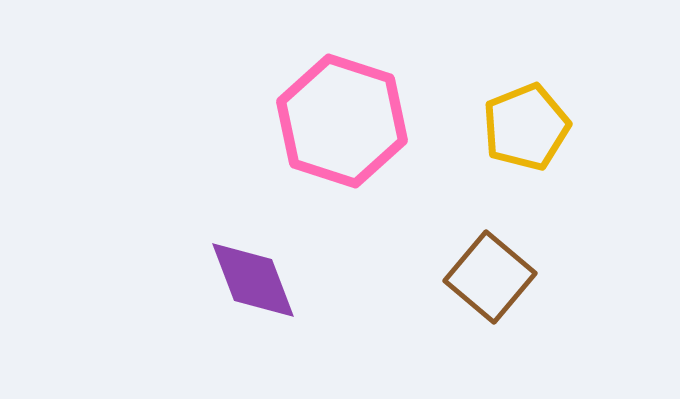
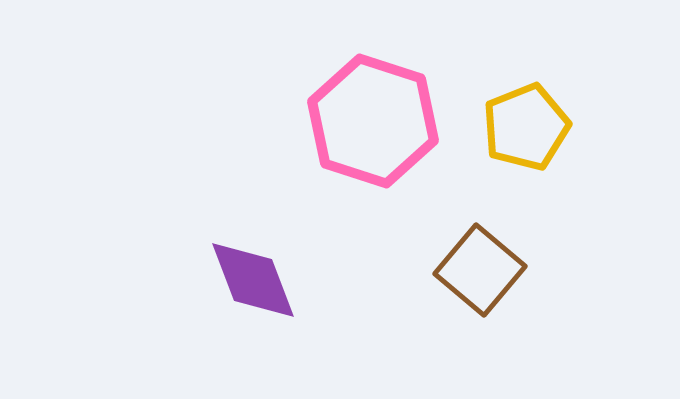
pink hexagon: moved 31 px right
brown square: moved 10 px left, 7 px up
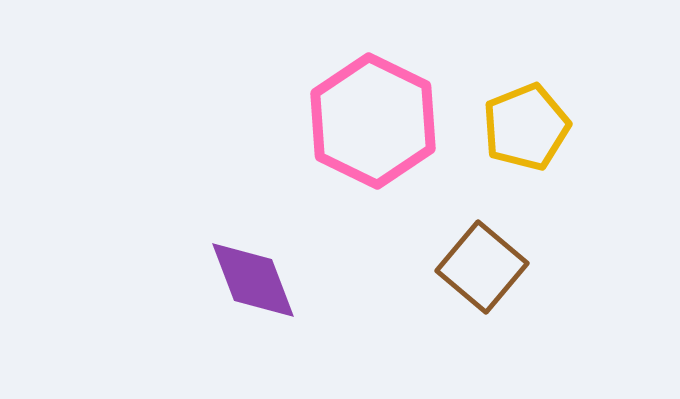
pink hexagon: rotated 8 degrees clockwise
brown square: moved 2 px right, 3 px up
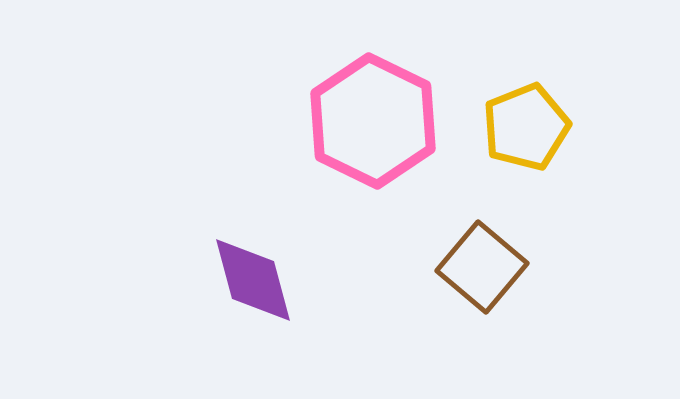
purple diamond: rotated 6 degrees clockwise
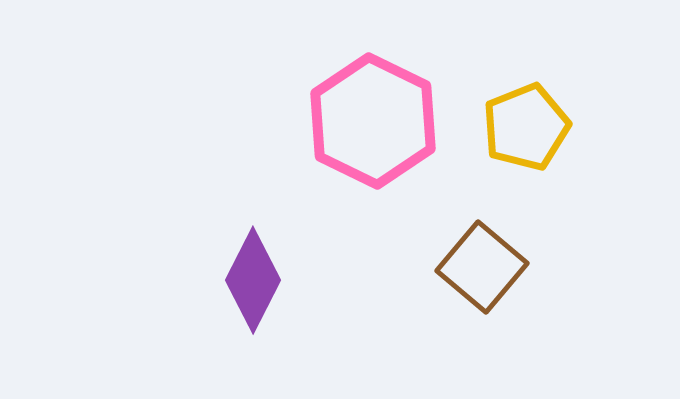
purple diamond: rotated 42 degrees clockwise
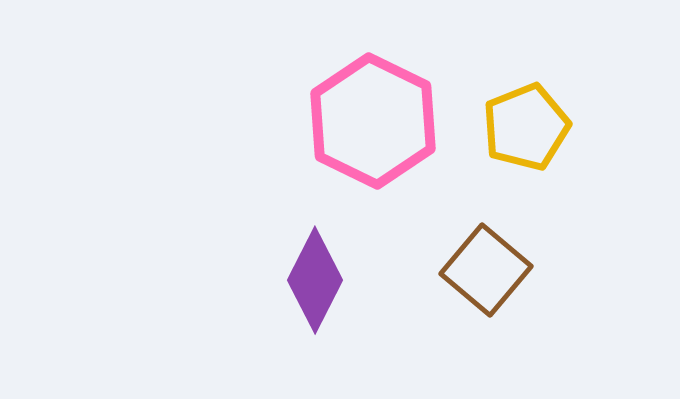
brown square: moved 4 px right, 3 px down
purple diamond: moved 62 px right
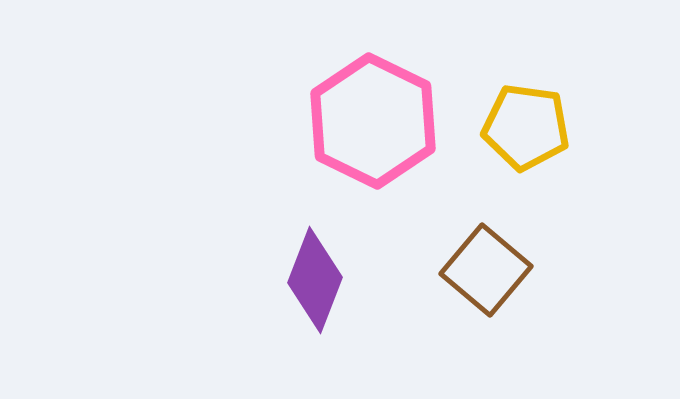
yellow pentagon: rotated 30 degrees clockwise
purple diamond: rotated 6 degrees counterclockwise
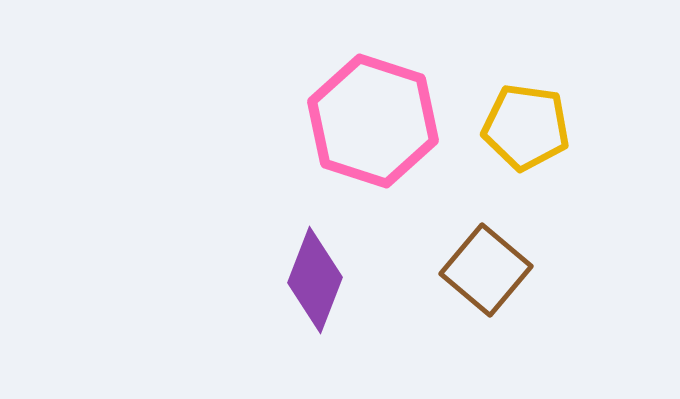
pink hexagon: rotated 8 degrees counterclockwise
